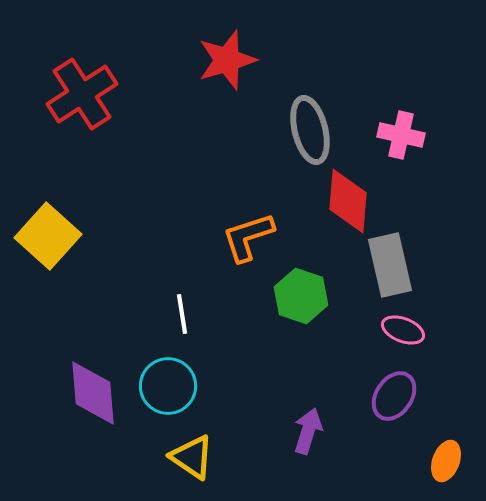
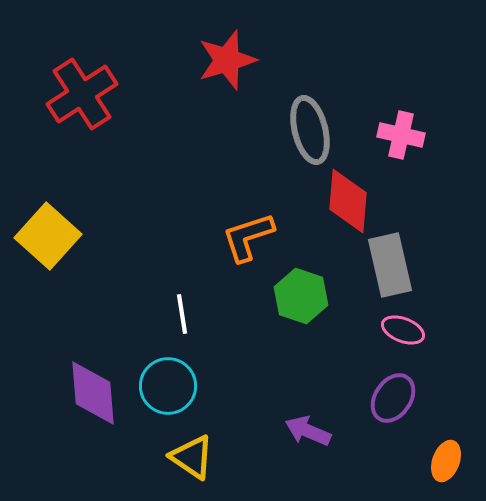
purple ellipse: moved 1 px left, 2 px down
purple arrow: rotated 84 degrees counterclockwise
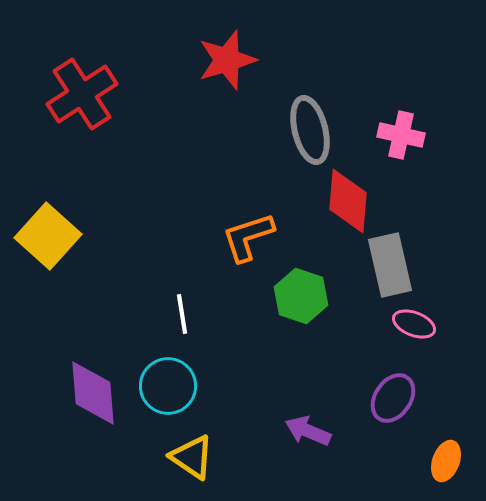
pink ellipse: moved 11 px right, 6 px up
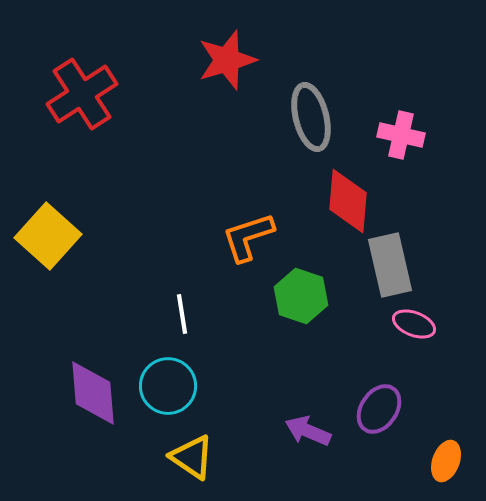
gray ellipse: moved 1 px right, 13 px up
purple ellipse: moved 14 px left, 11 px down
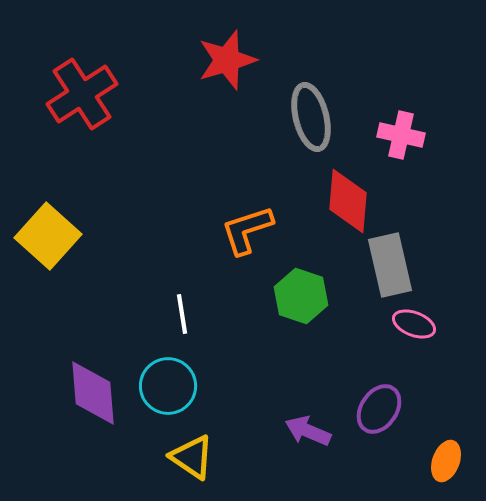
orange L-shape: moved 1 px left, 7 px up
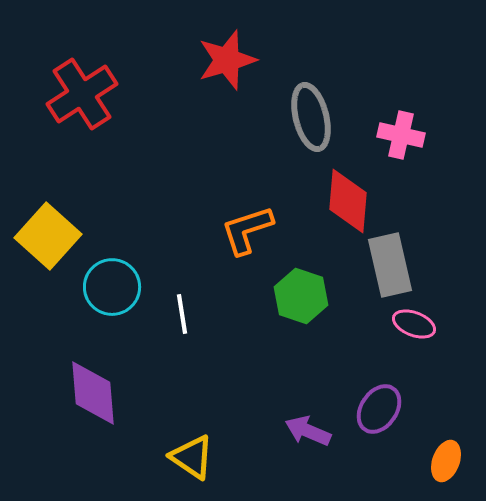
cyan circle: moved 56 px left, 99 px up
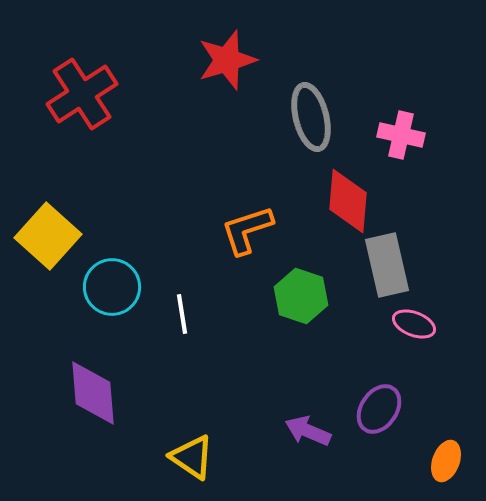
gray rectangle: moved 3 px left
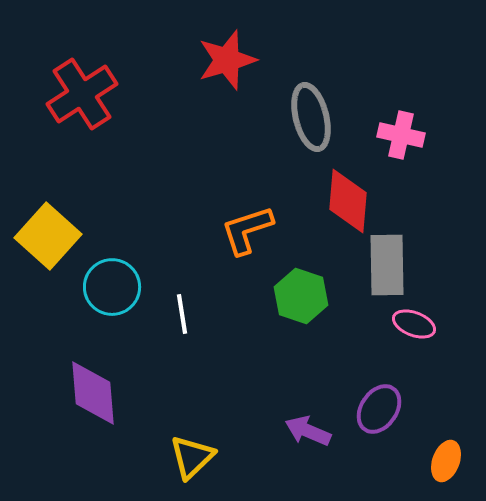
gray rectangle: rotated 12 degrees clockwise
yellow triangle: rotated 42 degrees clockwise
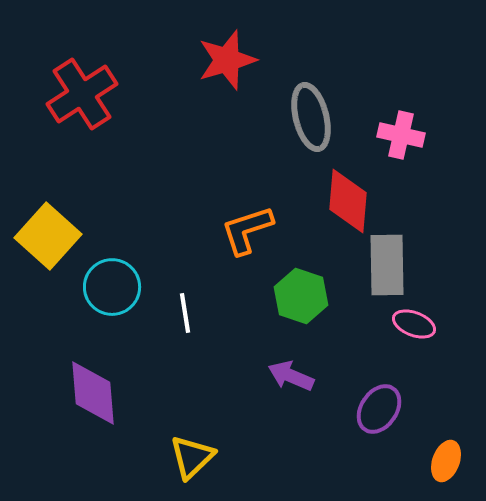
white line: moved 3 px right, 1 px up
purple arrow: moved 17 px left, 55 px up
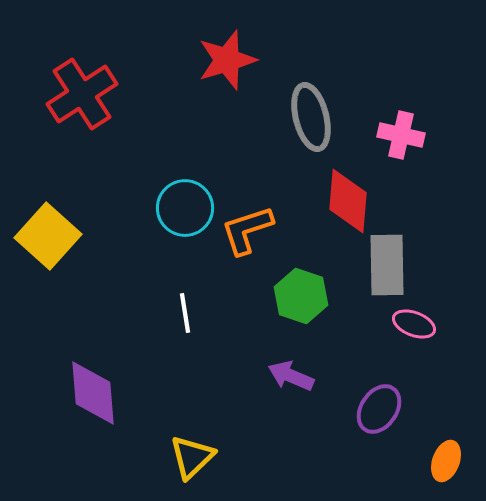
cyan circle: moved 73 px right, 79 px up
